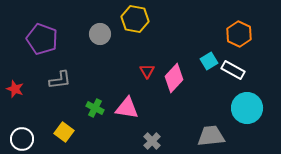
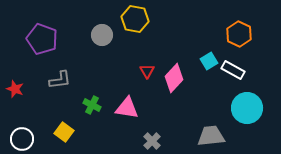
gray circle: moved 2 px right, 1 px down
green cross: moved 3 px left, 3 px up
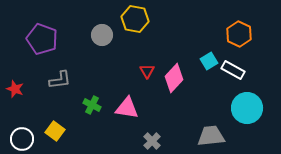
yellow square: moved 9 px left, 1 px up
